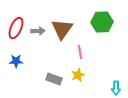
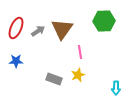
green hexagon: moved 2 px right, 1 px up
gray arrow: rotated 32 degrees counterclockwise
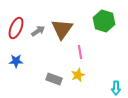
green hexagon: rotated 20 degrees clockwise
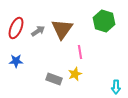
yellow star: moved 3 px left, 1 px up
cyan arrow: moved 1 px up
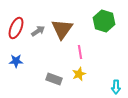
yellow star: moved 4 px right
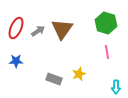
green hexagon: moved 2 px right, 2 px down
pink line: moved 27 px right
